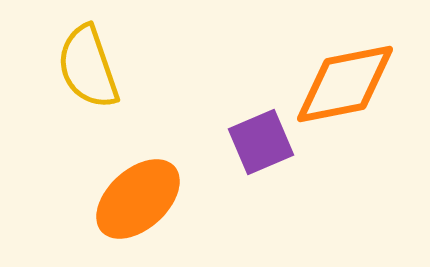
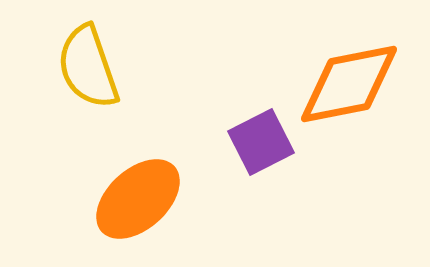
orange diamond: moved 4 px right
purple square: rotated 4 degrees counterclockwise
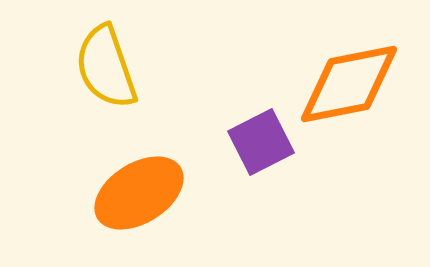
yellow semicircle: moved 18 px right
orange ellipse: moved 1 px right, 6 px up; rotated 10 degrees clockwise
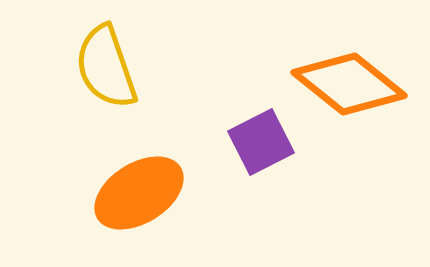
orange diamond: rotated 50 degrees clockwise
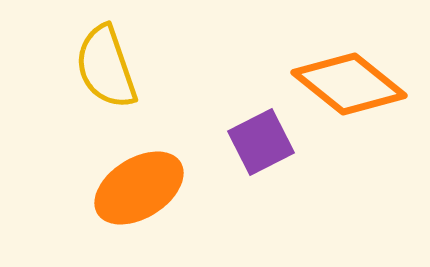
orange ellipse: moved 5 px up
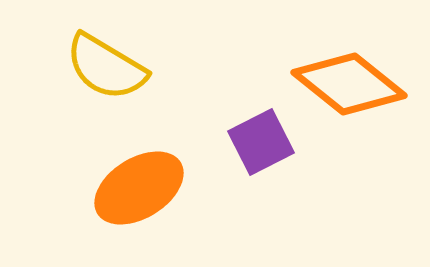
yellow semicircle: rotated 40 degrees counterclockwise
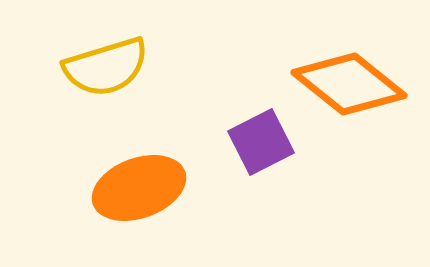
yellow semicircle: rotated 48 degrees counterclockwise
orange ellipse: rotated 12 degrees clockwise
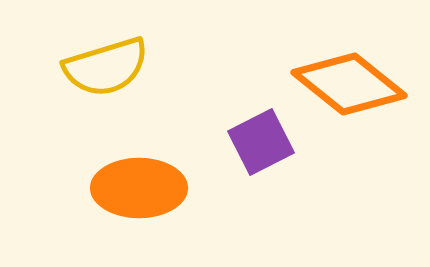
orange ellipse: rotated 20 degrees clockwise
